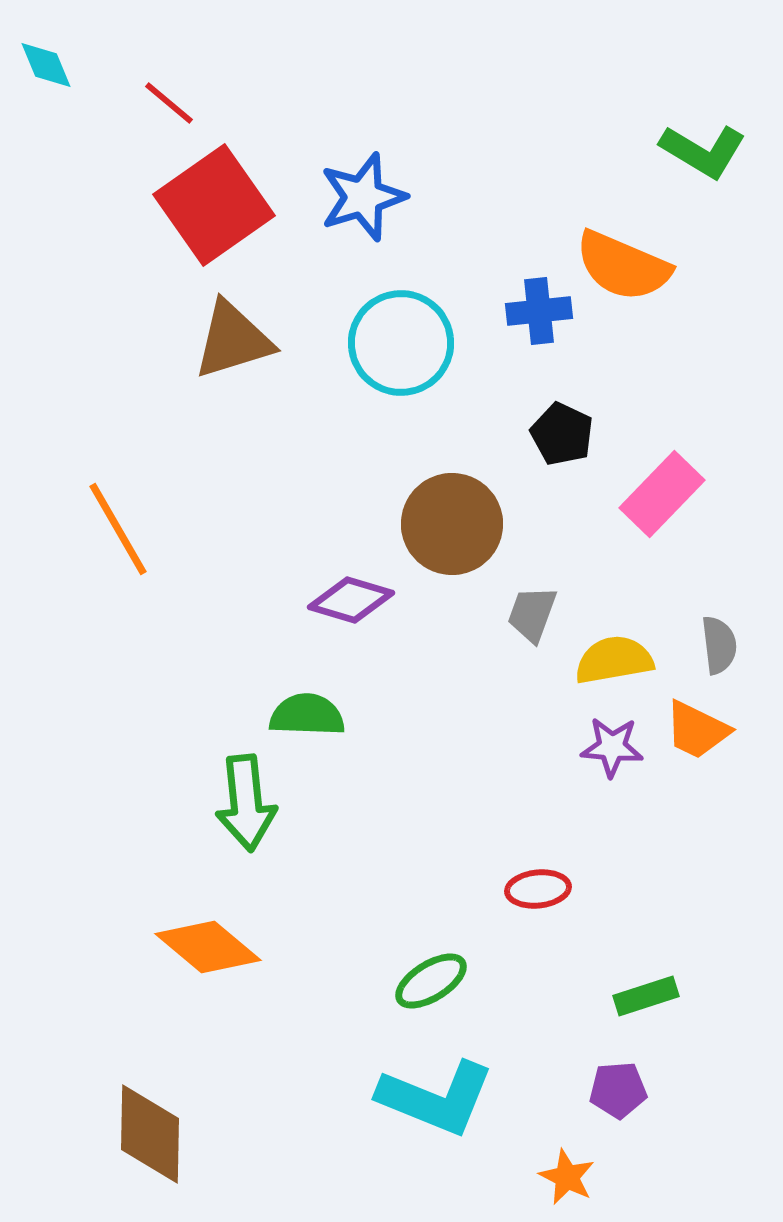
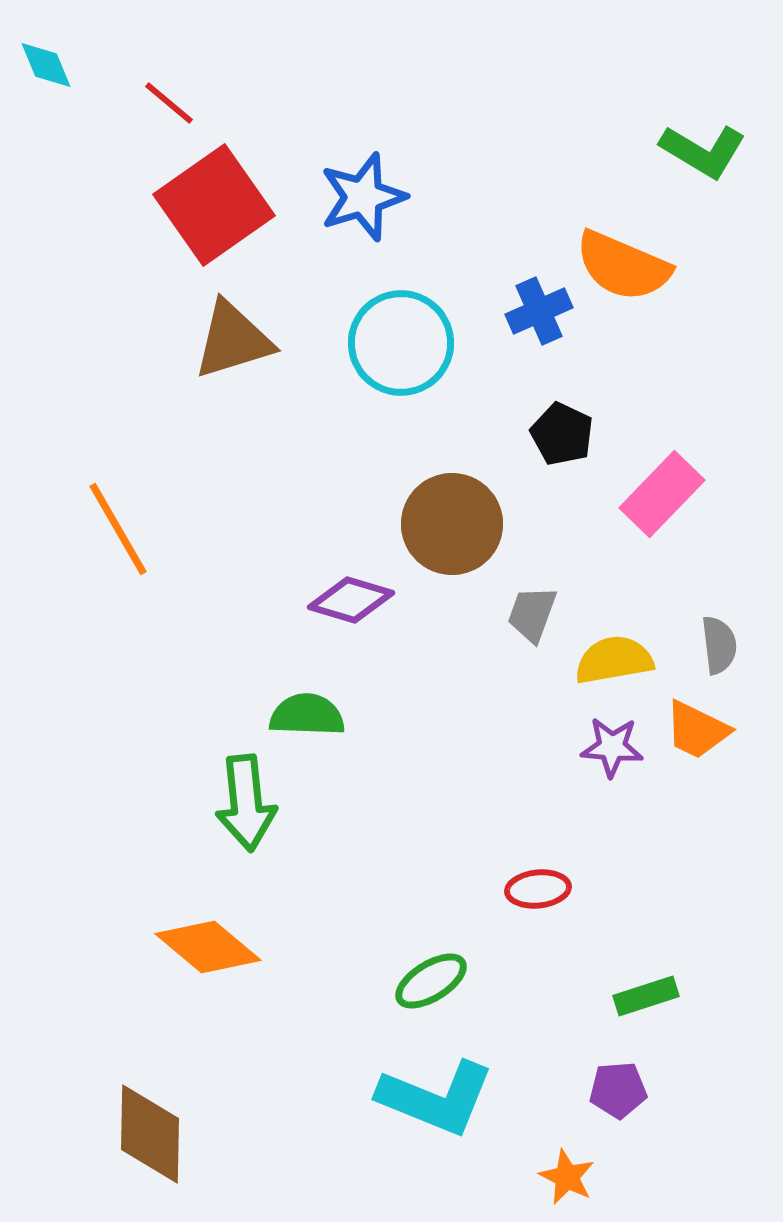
blue cross: rotated 18 degrees counterclockwise
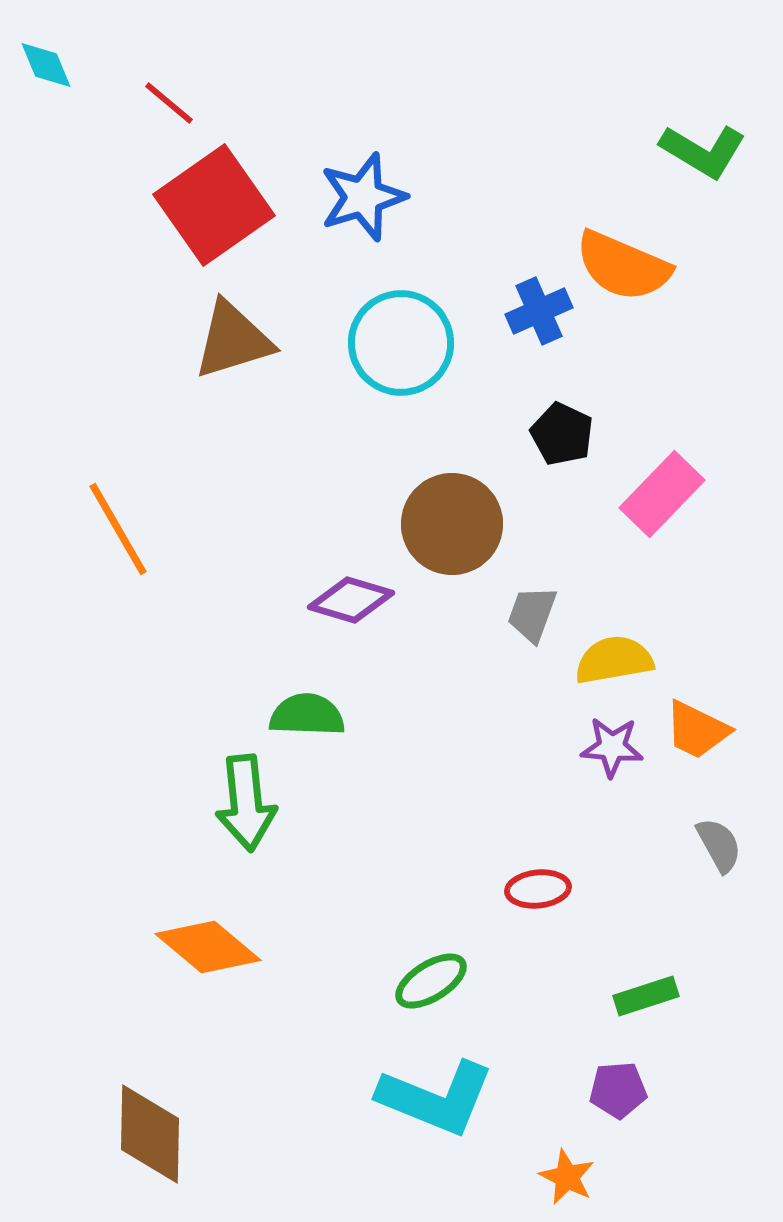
gray semicircle: moved 200 px down; rotated 22 degrees counterclockwise
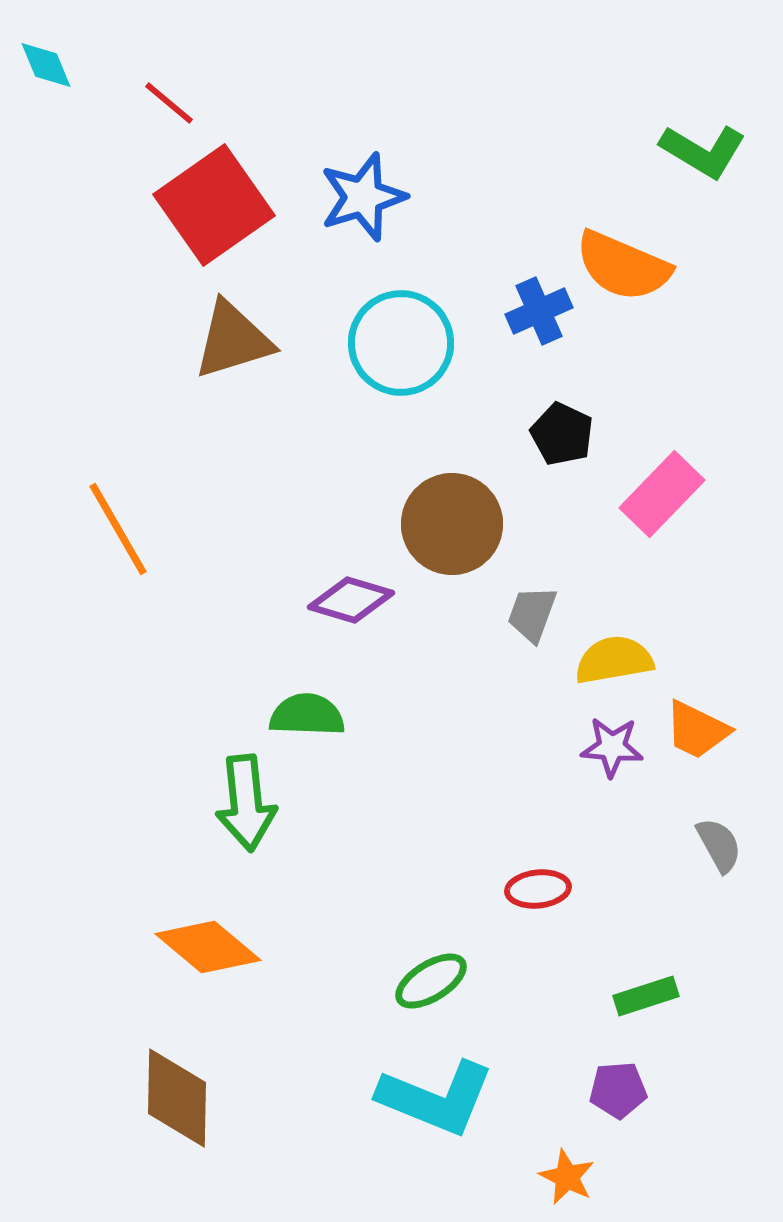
brown diamond: moved 27 px right, 36 px up
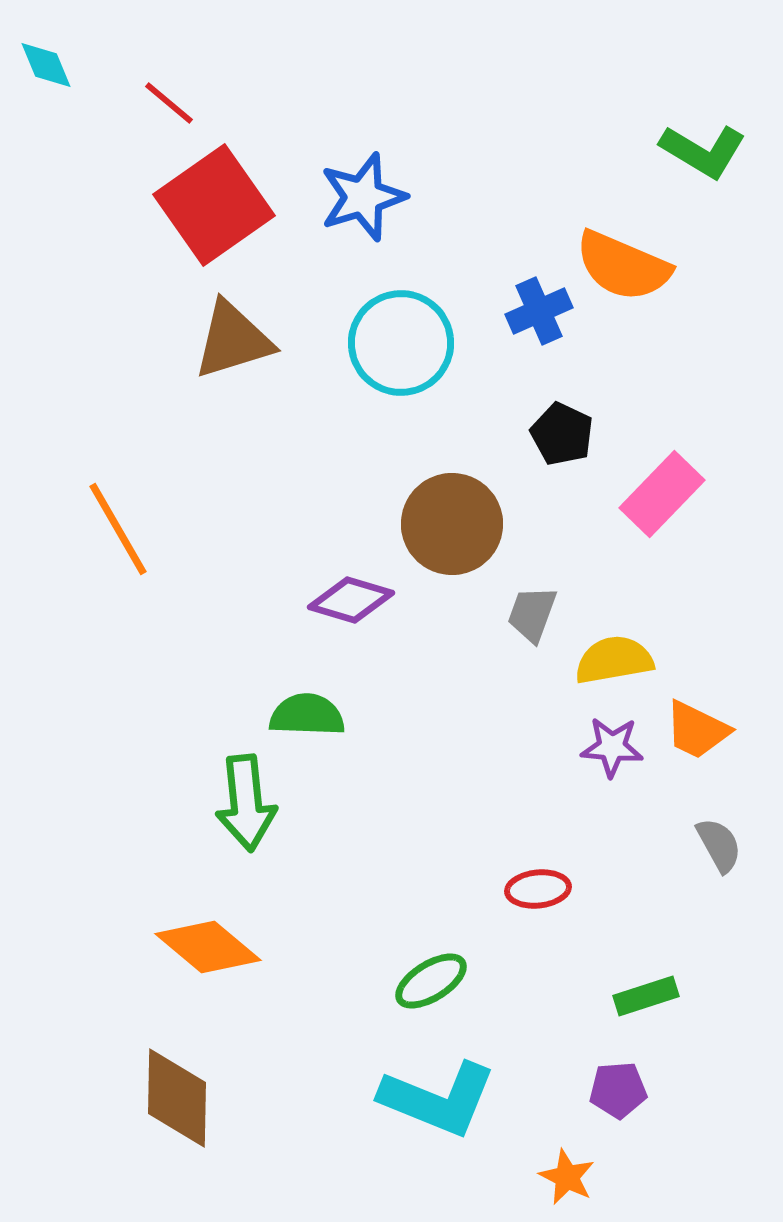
cyan L-shape: moved 2 px right, 1 px down
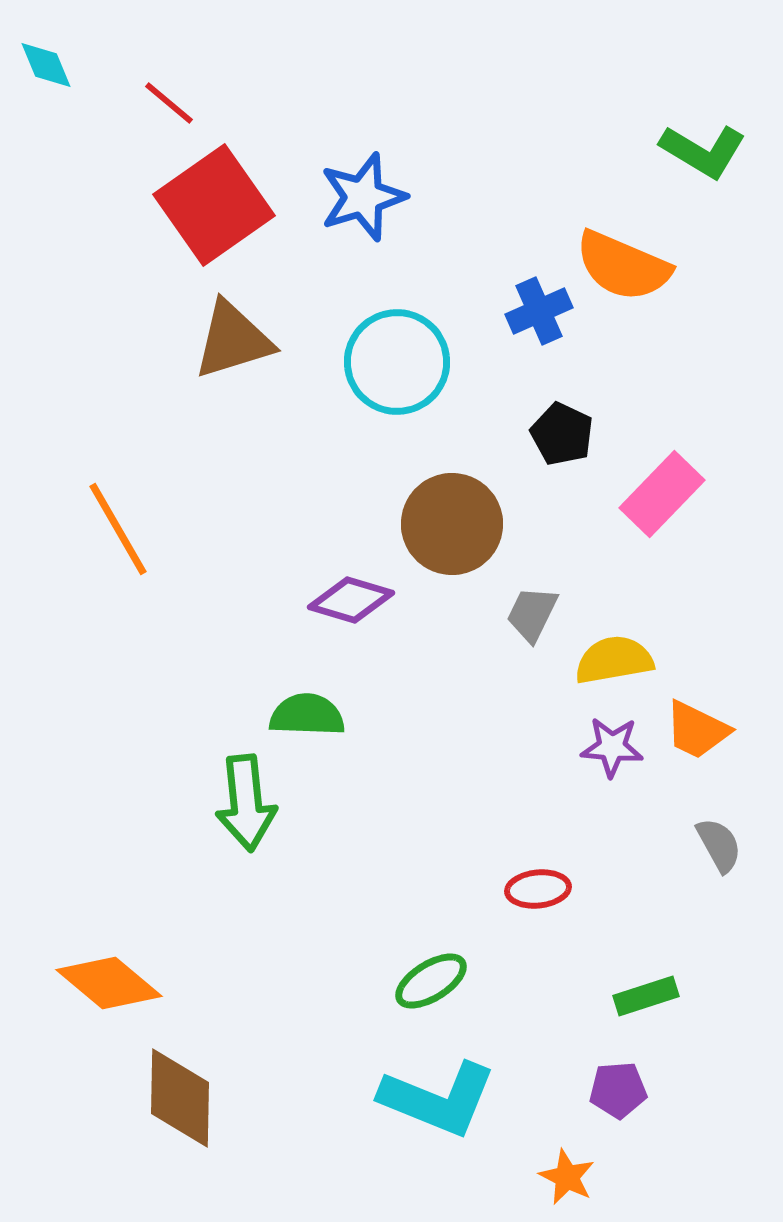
cyan circle: moved 4 px left, 19 px down
gray trapezoid: rotated 6 degrees clockwise
orange diamond: moved 99 px left, 36 px down
brown diamond: moved 3 px right
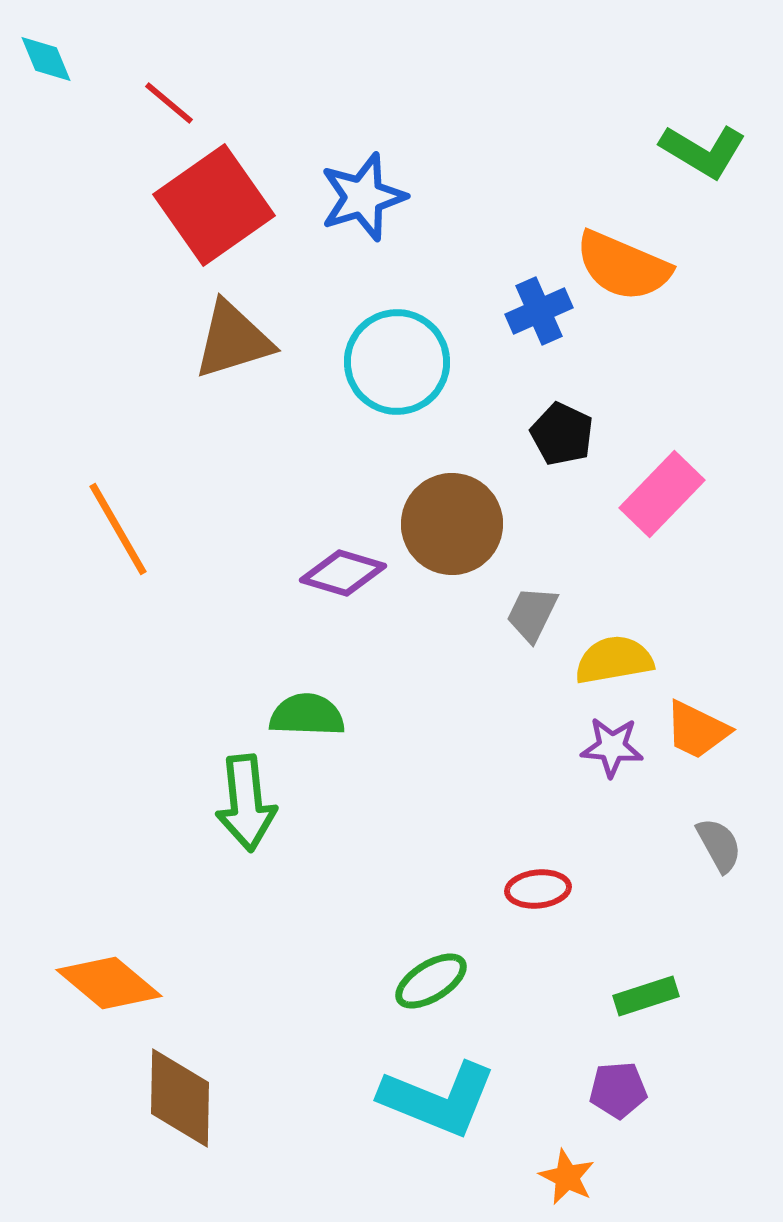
cyan diamond: moved 6 px up
purple diamond: moved 8 px left, 27 px up
